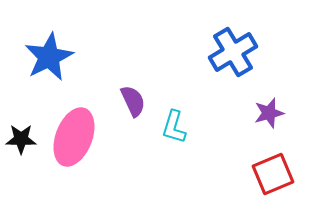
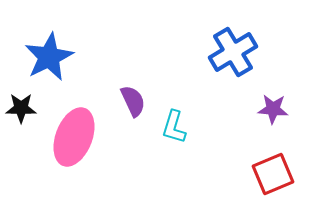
purple star: moved 4 px right, 4 px up; rotated 20 degrees clockwise
black star: moved 31 px up
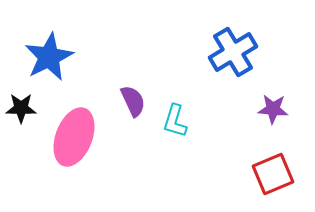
cyan L-shape: moved 1 px right, 6 px up
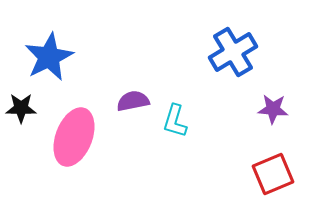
purple semicircle: rotated 76 degrees counterclockwise
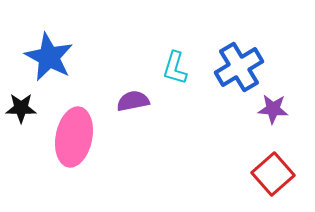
blue cross: moved 6 px right, 15 px down
blue star: rotated 18 degrees counterclockwise
cyan L-shape: moved 53 px up
pink ellipse: rotated 10 degrees counterclockwise
red square: rotated 18 degrees counterclockwise
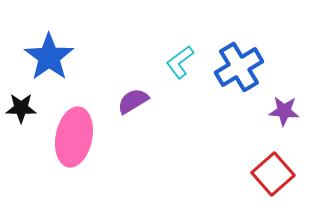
blue star: rotated 9 degrees clockwise
cyan L-shape: moved 5 px right, 6 px up; rotated 36 degrees clockwise
purple semicircle: rotated 20 degrees counterclockwise
purple star: moved 11 px right, 2 px down
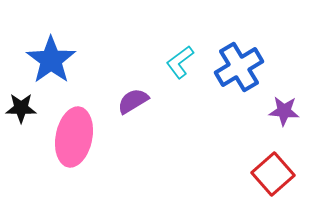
blue star: moved 2 px right, 3 px down
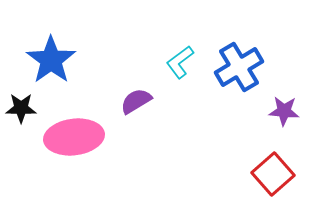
purple semicircle: moved 3 px right
pink ellipse: rotated 72 degrees clockwise
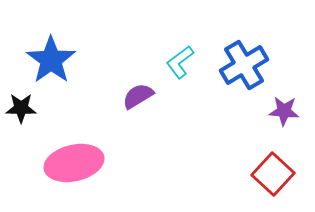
blue cross: moved 5 px right, 2 px up
purple semicircle: moved 2 px right, 5 px up
pink ellipse: moved 26 px down; rotated 6 degrees counterclockwise
red square: rotated 6 degrees counterclockwise
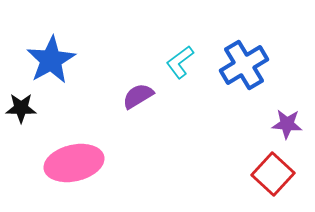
blue star: rotated 6 degrees clockwise
purple star: moved 3 px right, 13 px down
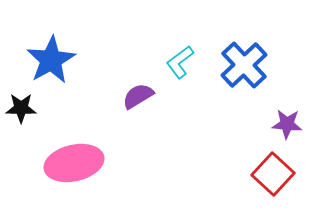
blue cross: rotated 12 degrees counterclockwise
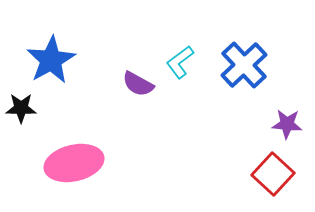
purple semicircle: moved 12 px up; rotated 120 degrees counterclockwise
